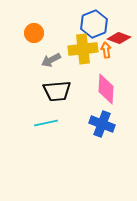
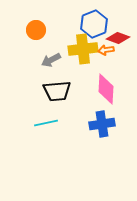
orange circle: moved 2 px right, 3 px up
red diamond: moved 1 px left
orange arrow: rotated 91 degrees counterclockwise
blue cross: rotated 30 degrees counterclockwise
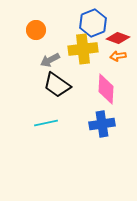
blue hexagon: moved 1 px left, 1 px up
orange arrow: moved 12 px right, 6 px down
gray arrow: moved 1 px left
black trapezoid: moved 6 px up; rotated 40 degrees clockwise
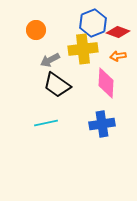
red diamond: moved 6 px up
pink diamond: moved 6 px up
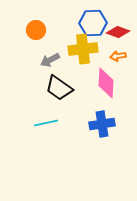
blue hexagon: rotated 20 degrees clockwise
black trapezoid: moved 2 px right, 3 px down
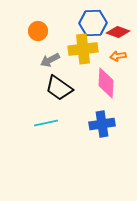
orange circle: moved 2 px right, 1 px down
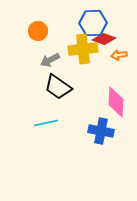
red diamond: moved 14 px left, 7 px down
orange arrow: moved 1 px right, 1 px up
pink diamond: moved 10 px right, 19 px down
black trapezoid: moved 1 px left, 1 px up
blue cross: moved 1 px left, 7 px down; rotated 20 degrees clockwise
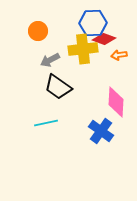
blue cross: rotated 25 degrees clockwise
